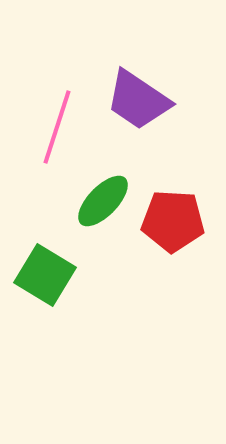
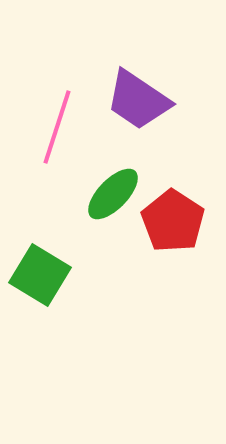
green ellipse: moved 10 px right, 7 px up
red pentagon: rotated 30 degrees clockwise
green square: moved 5 px left
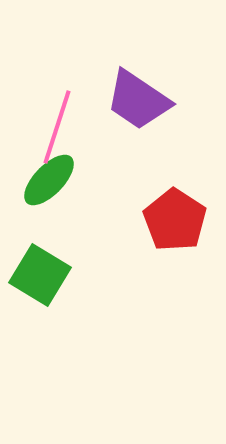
green ellipse: moved 64 px left, 14 px up
red pentagon: moved 2 px right, 1 px up
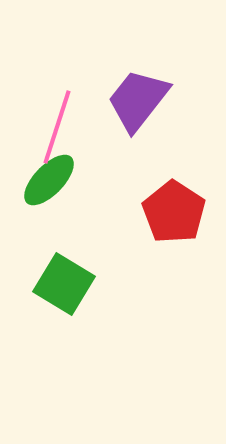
purple trapezoid: rotated 94 degrees clockwise
red pentagon: moved 1 px left, 8 px up
green square: moved 24 px right, 9 px down
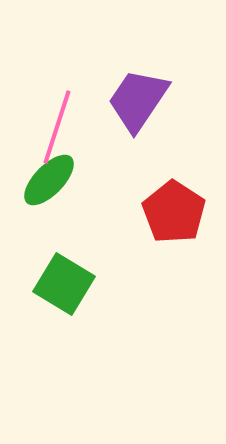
purple trapezoid: rotated 4 degrees counterclockwise
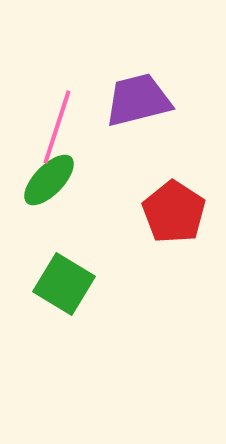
purple trapezoid: rotated 42 degrees clockwise
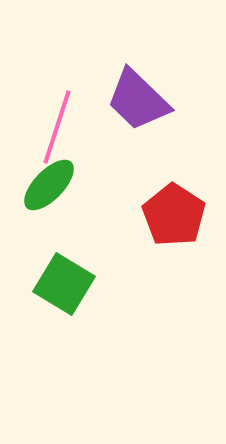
purple trapezoid: rotated 122 degrees counterclockwise
green ellipse: moved 5 px down
red pentagon: moved 3 px down
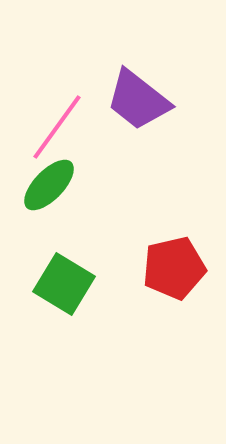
purple trapezoid: rotated 6 degrees counterclockwise
pink line: rotated 18 degrees clockwise
red pentagon: moved 53 px down; rotated 26 degrees clockwise
